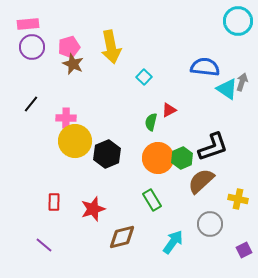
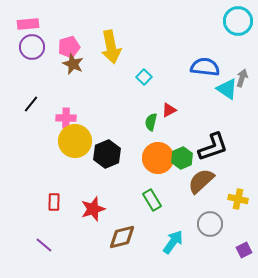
gray arrow: moved 4 px up
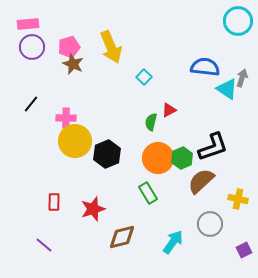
yellow arrow: rotated 12 degrees counterclockwise
green rectangle: moved 4 px left, 7 px up
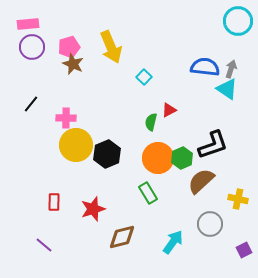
gray arrow: moved 11 px left, 9 px up
yellow circle: moved 1 px right, 4 px down
black L-shape: moved 2 px up
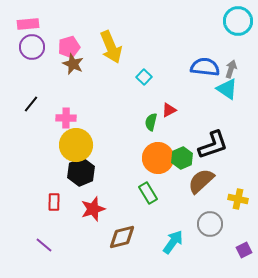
black hexagon: moved 26 px left, 18 px down
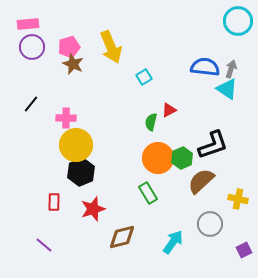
cyan square: rotated 14 degrees clockwise
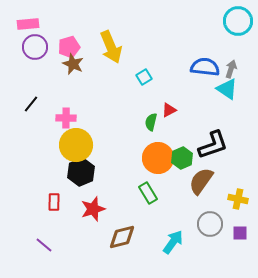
purple circle: moved 3 px right
brown semicircle: rotated 12 degrees counterclockwise
purple square: moved 4 px left, 17 px up; rotated 28 degrees clockwise
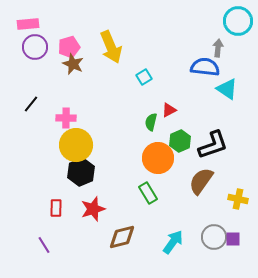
gray arrow: moved 13 px left, 21 px up; rotated 12 degrees counterclockwise
green hexagon: moved 2 px left, 17 px up
red rectangle: moved 2 px right, 6 px down
gray circle: moved 4 px right, 13 px down
purple square: moved 7 px left, 6 px down
purple line: rotated 18 degrees clockwise
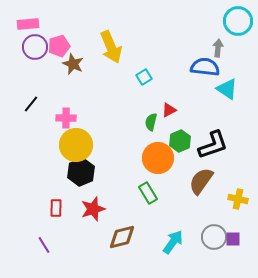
pink pentagon: moved 10 px left, 1 px up
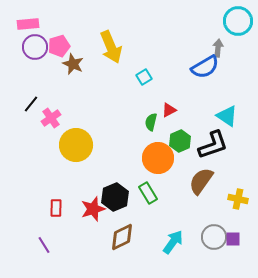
blue semicircle: rotated 144 degrees clockwise
cyan triangle: moved 27 px down
pink cross: moved 15 px left; rotated 36 degrees counterclockwise
black hexagon: moved 34 px right, 25 px down
brown diamond: rotated 12 degrees counterclockwise
